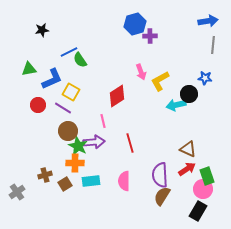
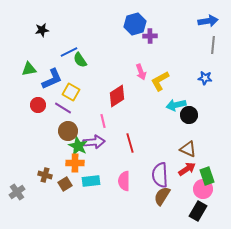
black circle: moved 21 px down
brown cross: rotated 32 degrees clockwise
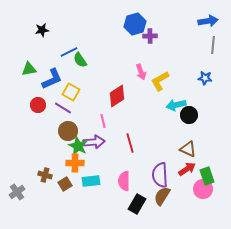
black rectangle: moved 61 px left, 7 px up
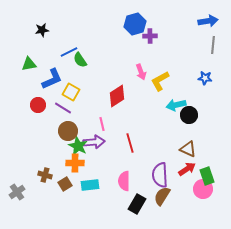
green triangle: moved 5 px up
pink line: moved 1 px left, 3 px down
cyan rectangle: moved 1 px left, 4 px down
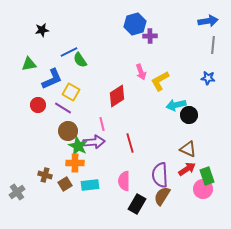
blue star: moved 3 px right
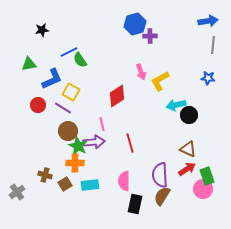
black rectangle: moved 2 px left; rotated 18 degrees counterclockwise
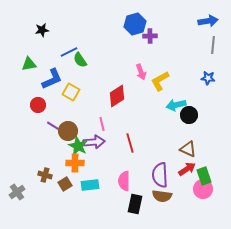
purple line: moved 8 px left, 19 px down
green rectangle: moved 3 px left
brown semicircle: rotated 114 degrees counterclockwise
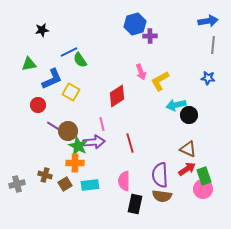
gray cross: moved 8 px up; rotated 21 degrees clockwise
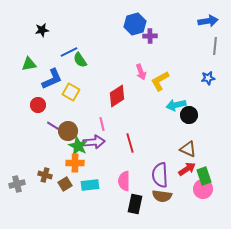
gray line: moved 2 px right, 1 px down
blue star: rotated 16 degrees counterclockwise
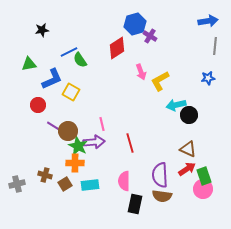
purple cross: rotated 32 degrees clockwise
red diamond: moved 48 px up
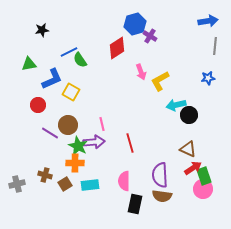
purple line: moved 5 px left, 6 px down
brown circle: moved 6 px up
red arrow: moved 6 px right, 1 px up
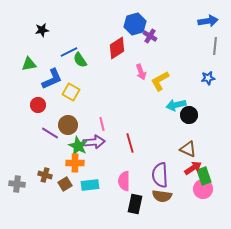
gray cross: rotated 21 degrees clockwise
